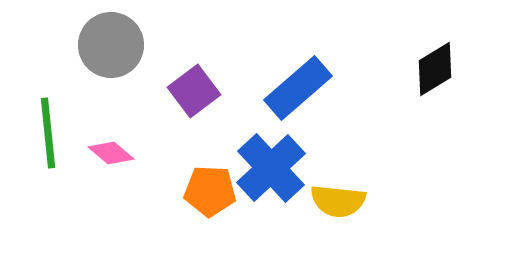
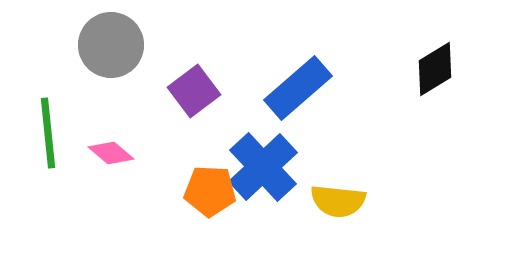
blue cross: moved 8 px left, 1 px up
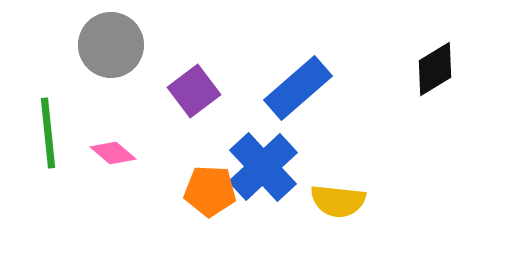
pink diamond: moved 2 px right
